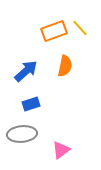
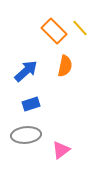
orange rectangle: rotated 65 degrees clockwise
gray ellipse: moved 4 px right, 1 px down
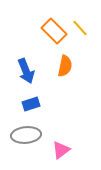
blue arrow: rotated 110 degrees clockwise
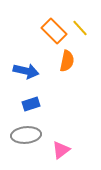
orange semicircle: moved 2 px right, 5 px up
blue arrow: rotated 55 degrees counterclockwise
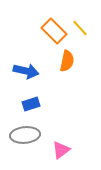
gray ellipse: moved 1 px left
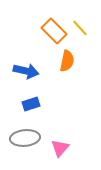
gray ellipse: moved 3 px down
pink triangle: moved 1 px left, 2 px up; rotated 12 degrees counterclockwise
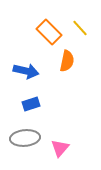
orange rectangle: moved 5 px left, 1 px down
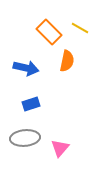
yellow line: rotated 18 degrees counterclockwise
blue arrow: moved 3 px up
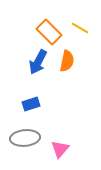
blue arrow: moved 12 px right, 6 px up; rotated 105 degrees clockwise
pink triangle: moved 1 px down
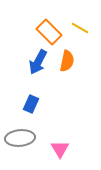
blue rectangle: rotated 48 degrees counterclockwise
gray ellipse: moved 5 px left
pink triangle: rotated 12 degrees counterclockwise
